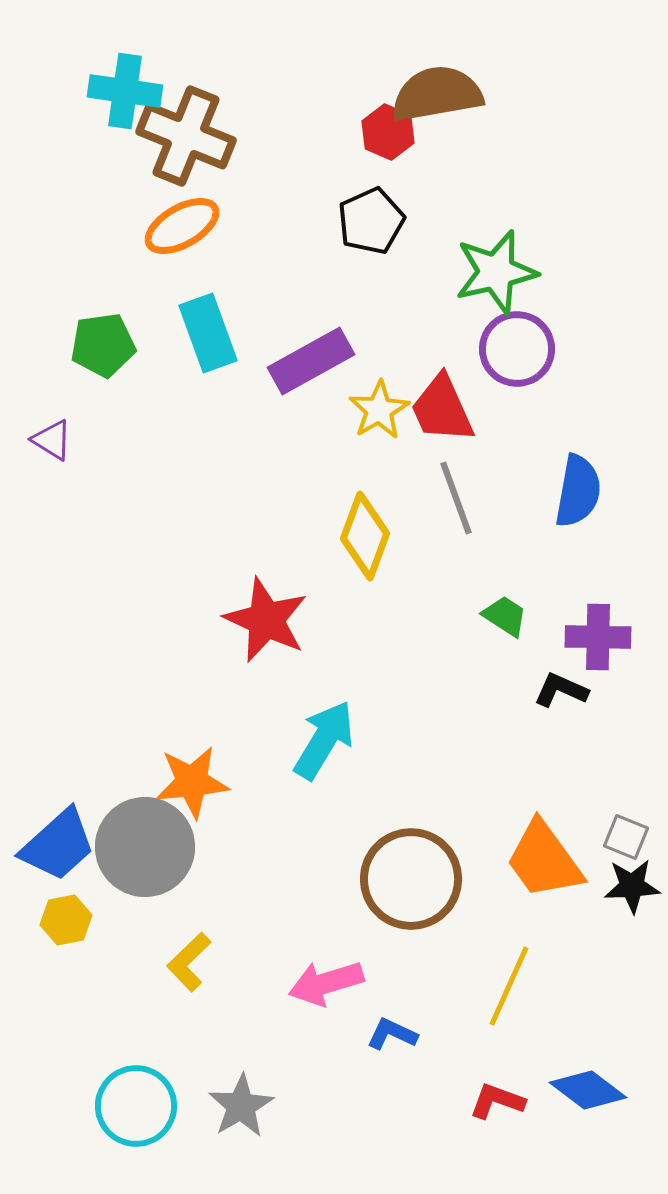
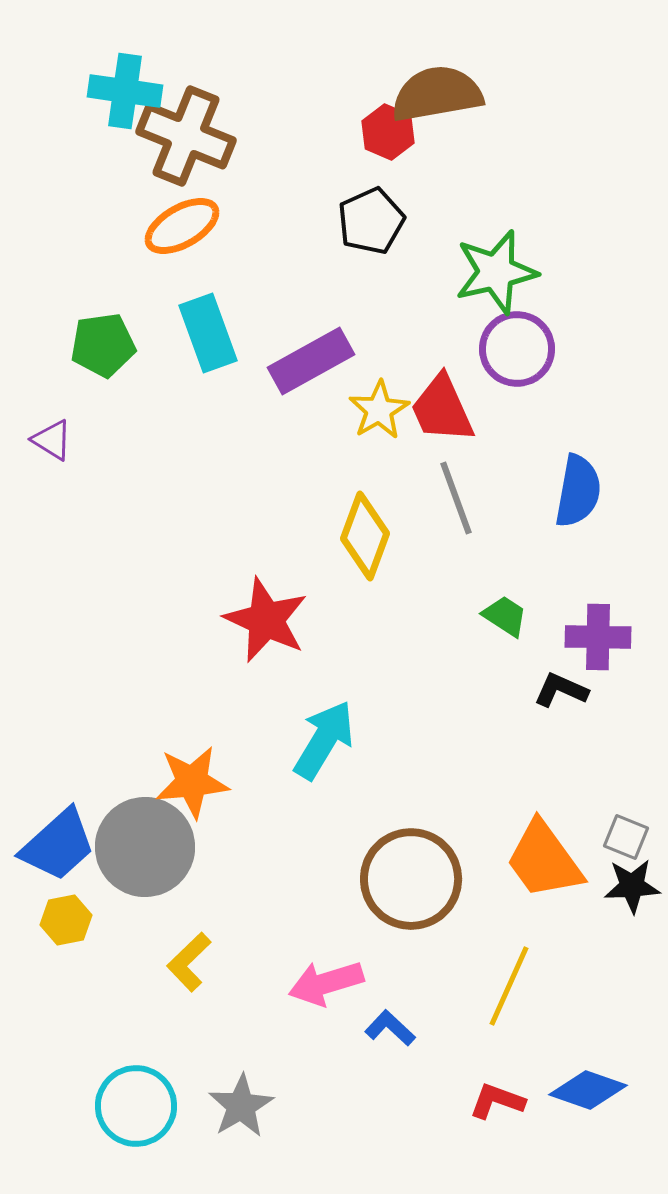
blue L-shape: moved 2 px left, 6 px up; rotated 18 degrees clockwise
blue diamond: rotated 18 degrees counterclockwise
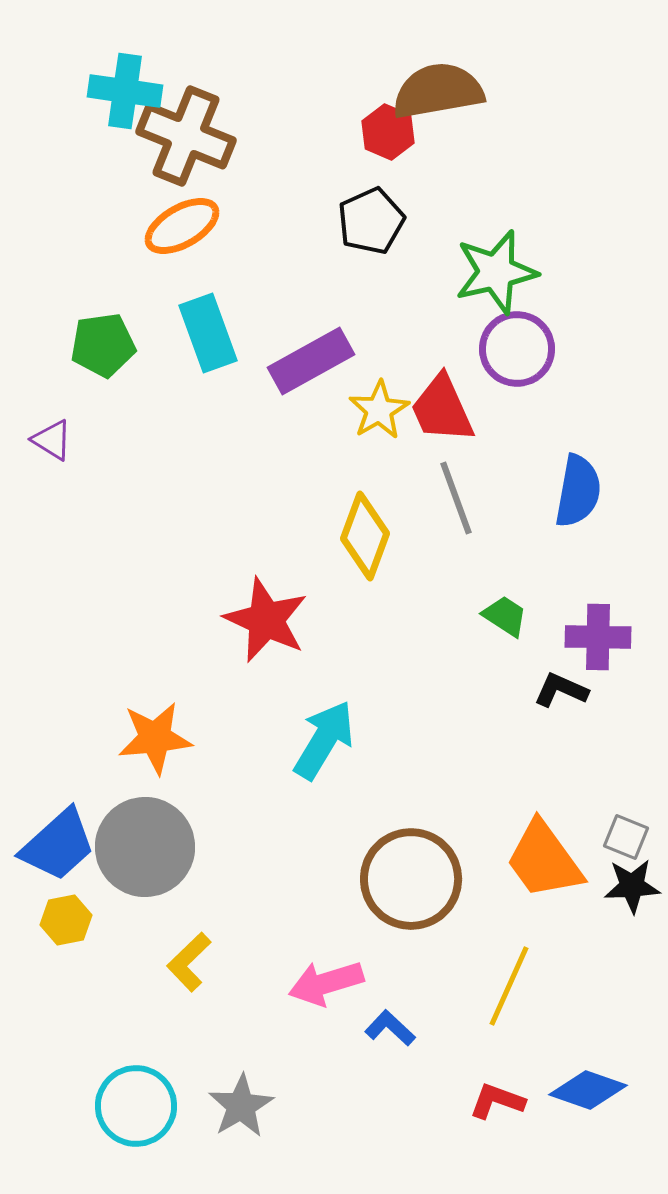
brown semicircle: moved 1 px right, 3 px up
orange star: moved 37 px left, 44 px up
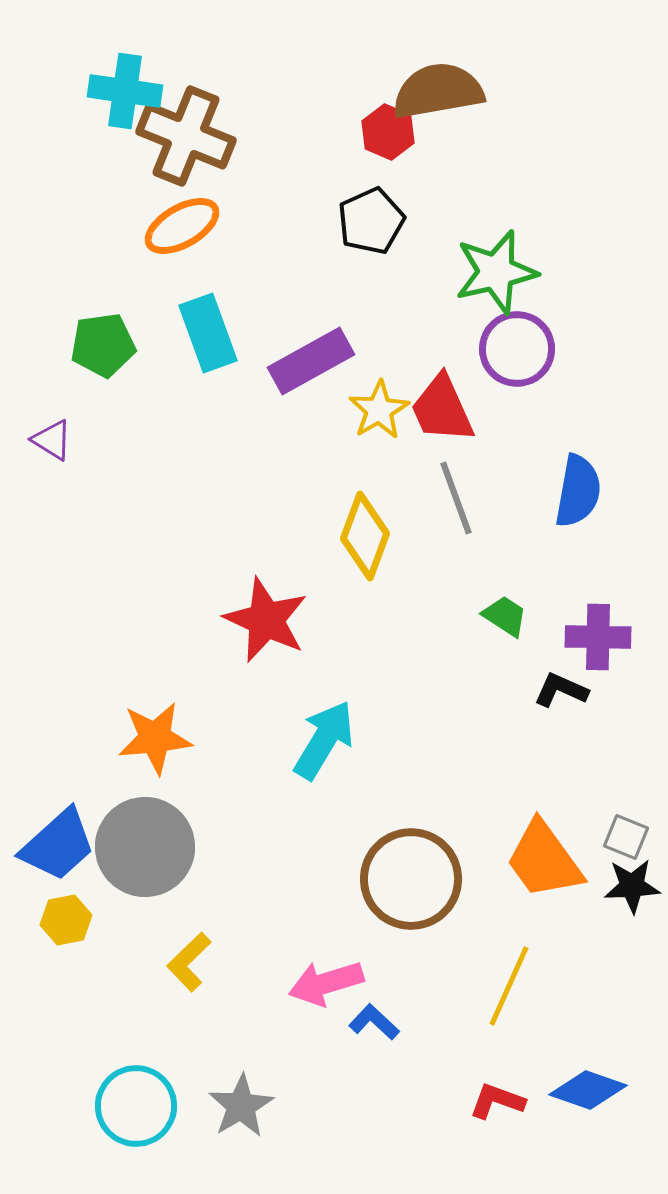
blue L-shape: moved 16 px left, 6 px up
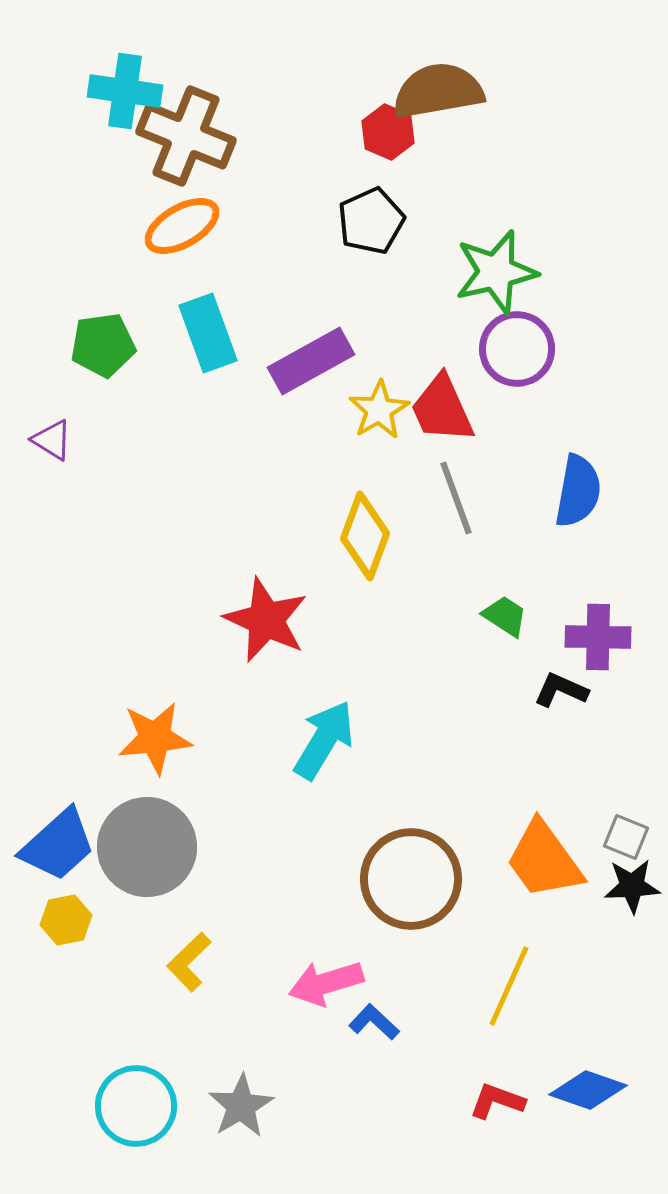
gray circle: moved 2 px right
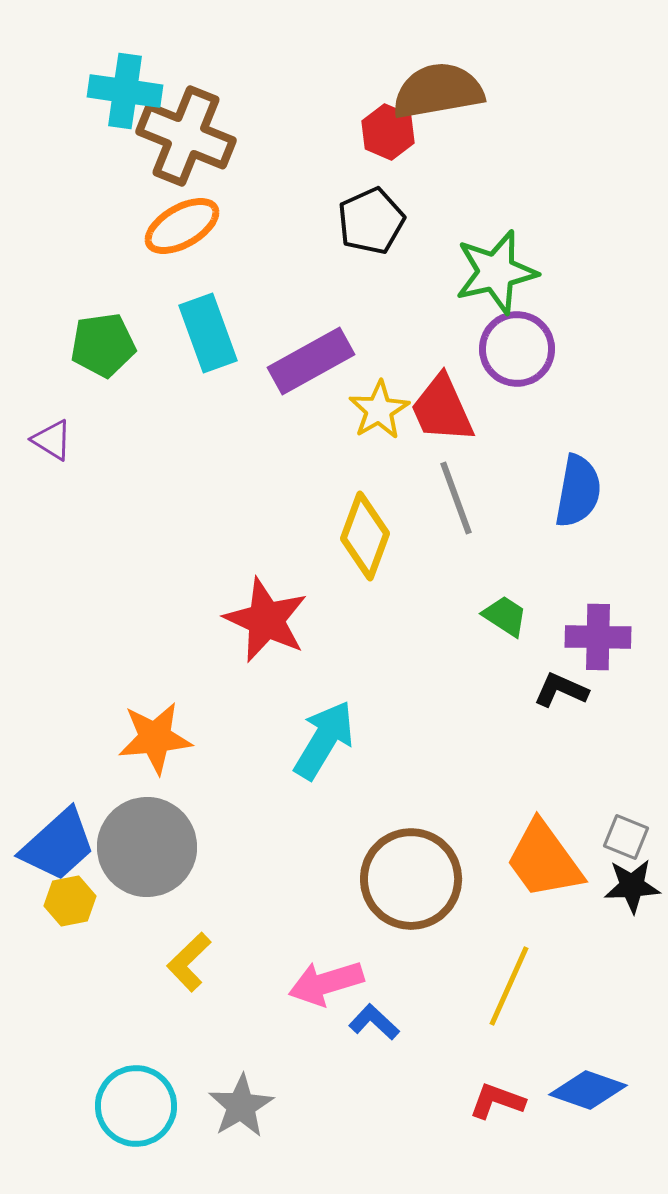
yellow hexagon: moved 4 px right, 19 px up
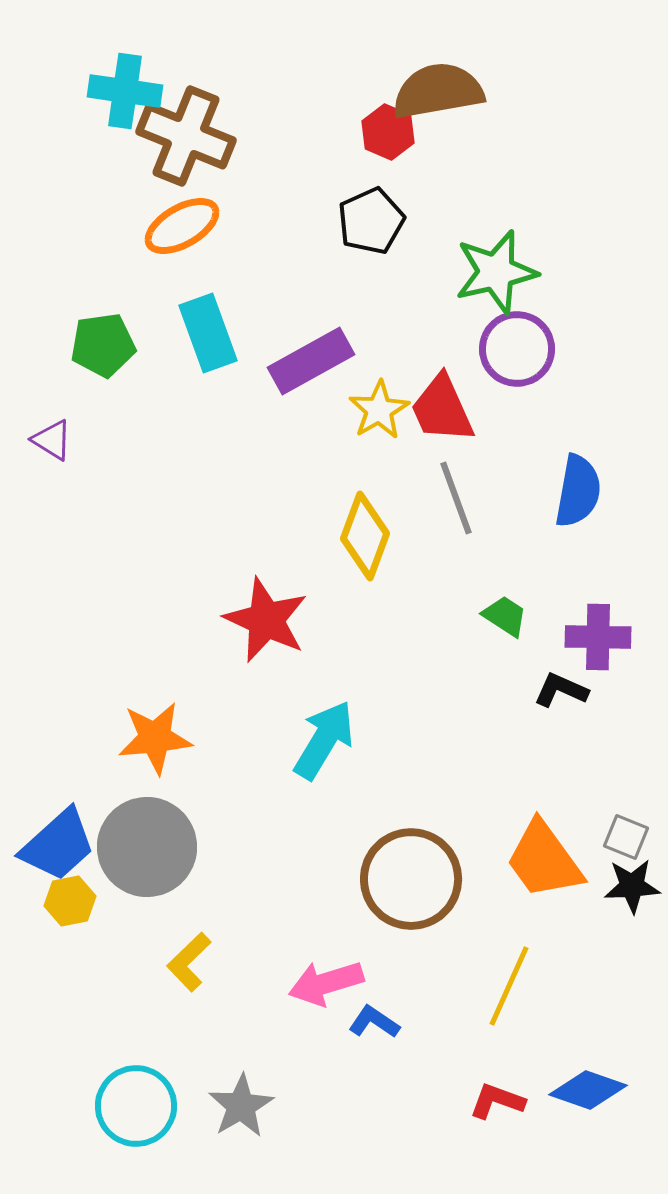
blue L-shape: rotated 9 degrees counterclockwise
